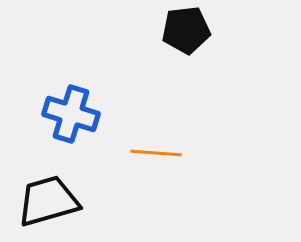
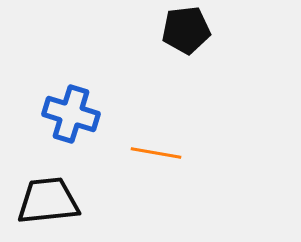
orange line: rotated 6 degrees clockwise
black trapezoid: rotated 10 degrees clockwise
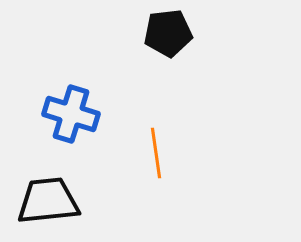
black pentagon: moved 18 px left, 3 px down
orange line: rotated 72 degrees clockwise
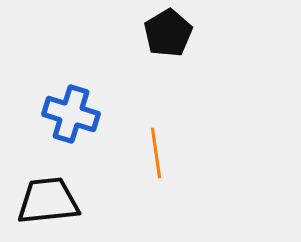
black pentagon: rotated 24 degrees counterclockwise
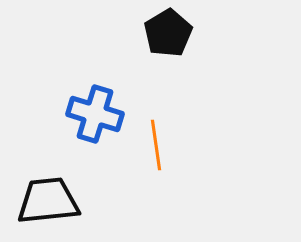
blue cross: moved 24 px right
orange line: moved 8 px up
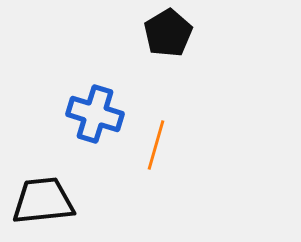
orange line: rotated 24 degrees clockwise
black trapezoid: moved 5 px left
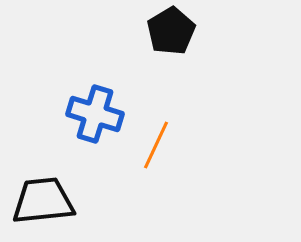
black pentagon: moved 3 px right, 2 px up
orange line: rotated 9 degrees clockwise
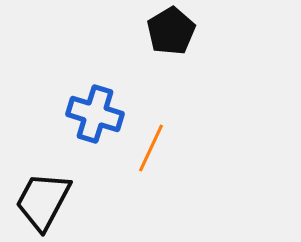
orange line: moved 5 px left, 3 px down
black trapezoid: rotated 56 degrees counterclockwise
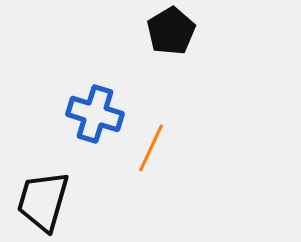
black trapezoid: rotated 12 degrees counterclockwise
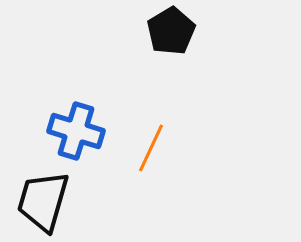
blue cross: moved 19 px left, 17 px down
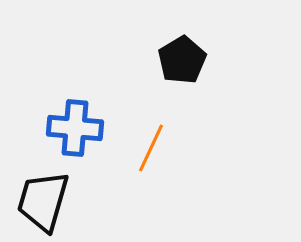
black pentagon: moved 11 px right, 29 px down
blue cross: moved 1 px left, 3 px up; rotated 12 degrees counterclockwise
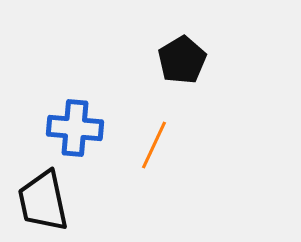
orange line: moved 3 px right, 3 px up
black trapezoid: rotated 28 degrees counterclockwise
